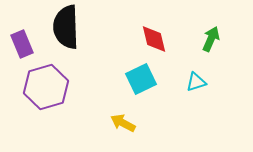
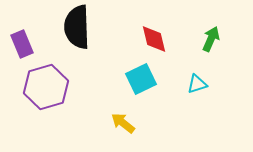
black semicircle: moved 11 px right
cyan triangle: moved 1 px right, 2 px down
yellow arrow: rotated 10 degrees clockwise
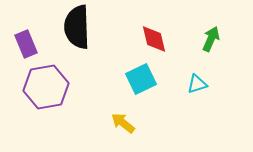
purple rectangle: moved 4 px right
purple hexagon: rotated 6 degrees clockwise
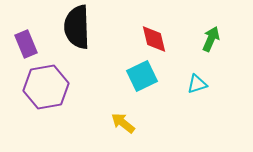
cyan square: moved 1 px right, 3 px up
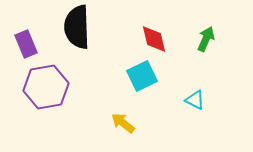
green arrow: moved 5 px left
cyan triangle: moved 2 px left, 16 px down; rotated 45 degrees clockwise
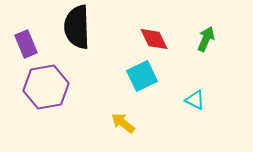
red diamond: rotated 12 degrees counterclockwise
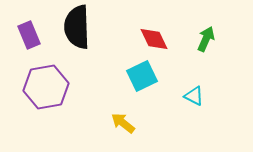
purple rectangle: moved 3 px right, 9 px up
cyan triangle: moved 1 px left, 4 px up
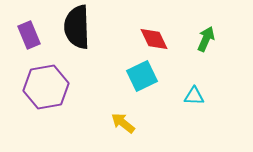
cyan triangle: rotated 25 degrees counterclockwise
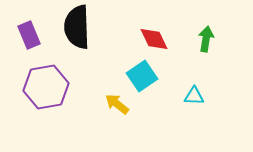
green arrow: rotated 15 degrees counterclockwise
cyan square: rotated 8 degrees counterclockwise
yellow arrow: moved 6 px left, 19 px up
